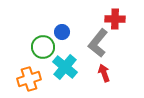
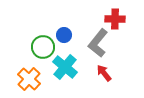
blue circle: moved 2 px right, 3 px down
red arrow: rotated 18 degrees counterclockwise
orange cross: rotated 30 degrees counterclockwise
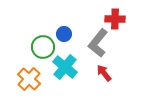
blue circle: moved 1 px up
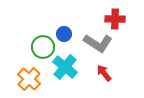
gray L-shape: rotated 96 degrees counterclockwise
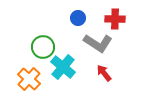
blue circle: moved 14 px right, 16 px up
cyan cross: moved 2 px left
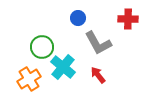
red cross: moved 13 px right
gray L-shape: rotated 28 degrees clockwise
green circle: moved 1 px left
red arrow: moved 6 px left, 2 px down
orange cross: rotated 15 degrees clockwise
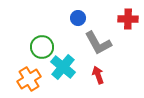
red arrow: rotated 18 degrees clockwise
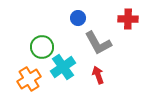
cyan cross: rotated 15 degrees clockwise
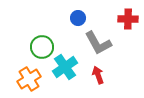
cyan cross: moved 2 px right
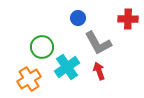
cyan cross: moved 2 px right
red arrow: moved 1 px right, 4 px up
